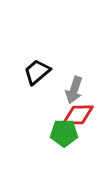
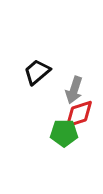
red diamond: moved 1 px right, 1 px up; rotated 16 degrees counterclockwise
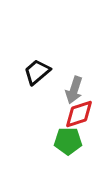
green pentagon: moved 4 px right, 8 px down
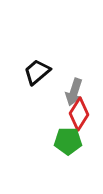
gray arrow: moved 2 px down
red diamond: rotated 40 degrees counterclockwise
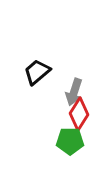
green pentagon: moved 2 px right
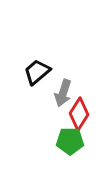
gray arrow: moved 11 px left, 1 px down
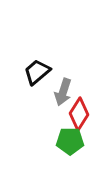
gray arrow: moved 1 px up
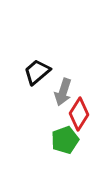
green pentagon: moved 5 px left, 1 px up; rotated 20 degrees counterclockwise
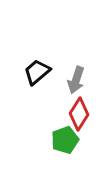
gray arrow: moved 13 px right, 12 px up
